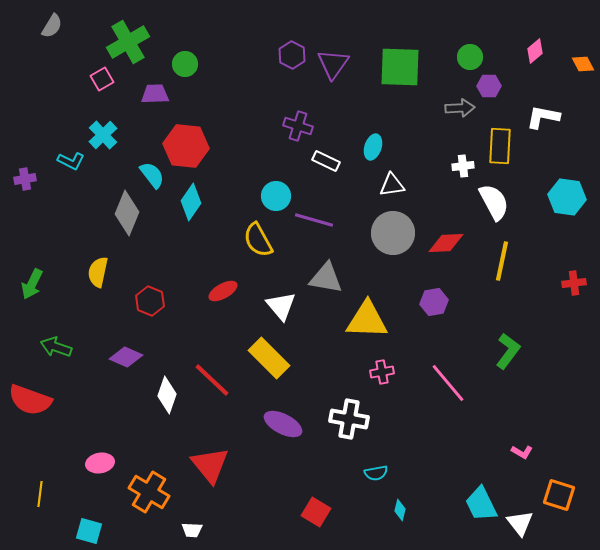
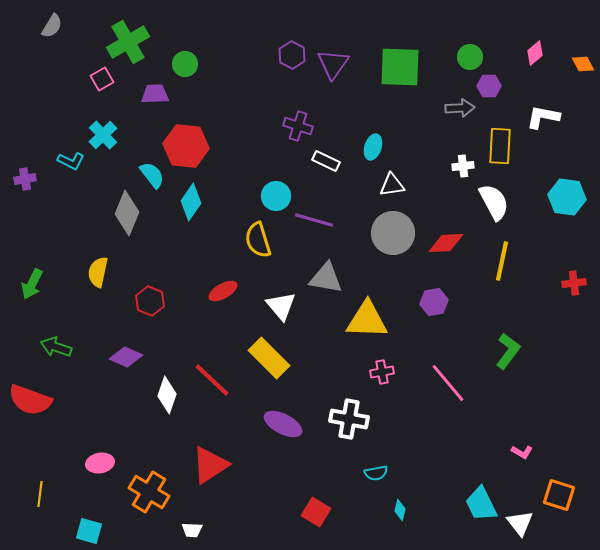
pink diamond at (535, 51): moved 2 px down
yellow semicircle at (258, 240): rotated 12 degrees clockwise
red triangle at (210, 465): rotated 36 degrees clockwise
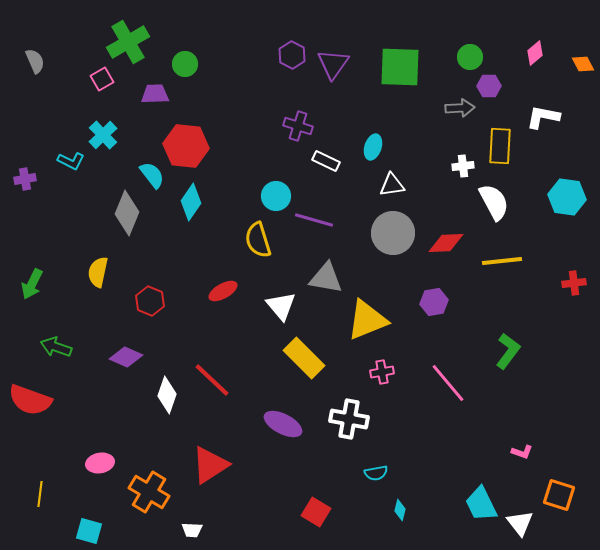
gray semicircle at (52, 26): moved 17 px left, 35 px down; rotated 55 degrees counterclockwise
yellow line at (502, 261): rotated 72 degrees clockwise
yellow triangle at (367, 320): rotated 24 degrees counterclockwise
yellow rectangle at (269, 358): moved 35 px right
pink L-shape at (522, 452): rotated 10 degrees counterclockwise
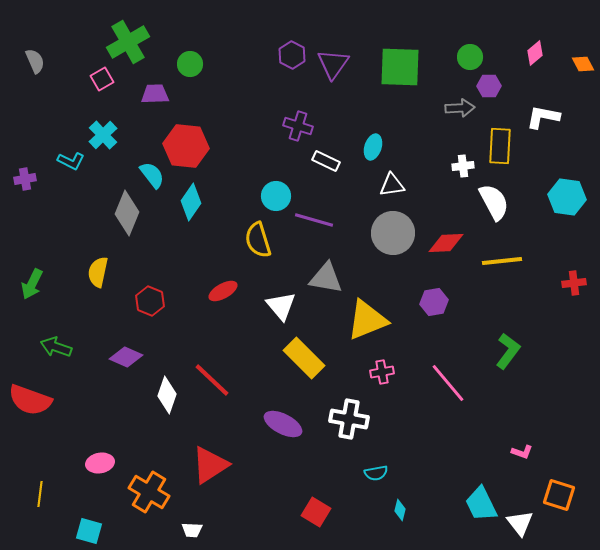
green circle at (185, 64): moved 5 px right
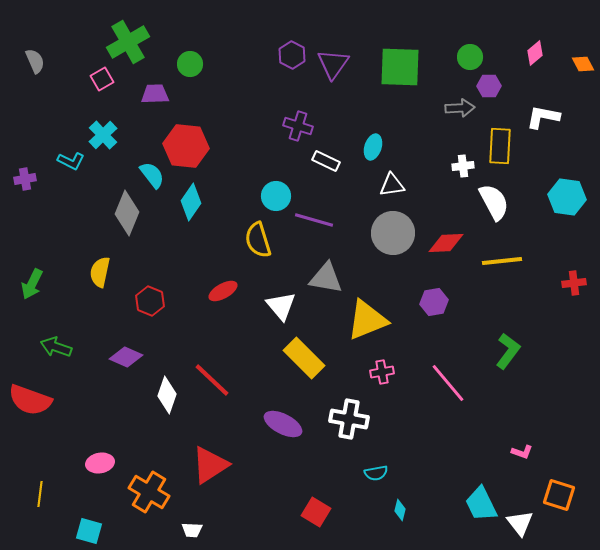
yellow semicircle at (98, 272): moved 2 px right
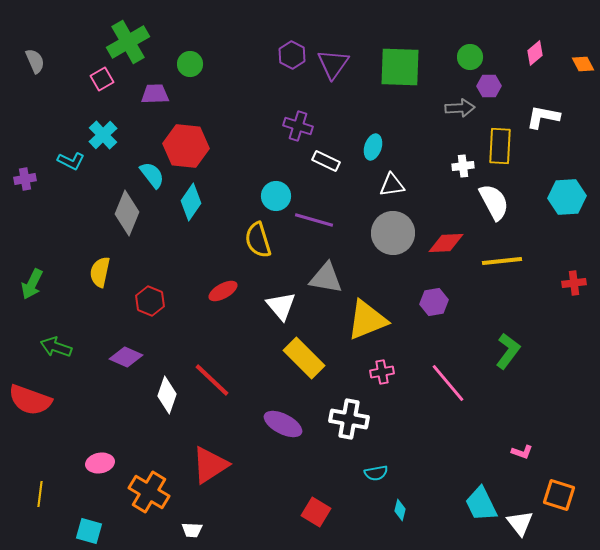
cyan hexagon at (567, 197): rotated 12 degrees counterclockwise
